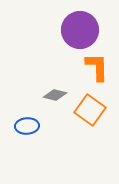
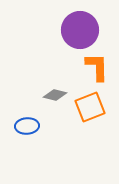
orange square: moved 3 px up; rotated 32 degrees clockwise
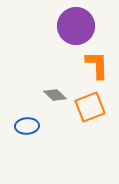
purple circle: moved 4 px left, 4 px up
orange L-shape: moved 2 px up
gray diamond: rotated 30 degrees clockwise
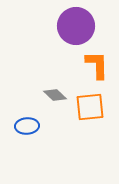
orange square: rotated 16 degrees clockwise
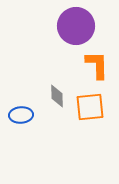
gray diamond: moved 2 px right, 1 px down; rotated 45 degrees clockwise
blue ellipse: moved 6 px left, 11 px up
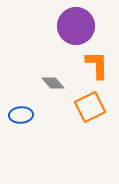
gray diamond: moved 4 px left, 13 px up; rotated 40 degrees counterclockwise
orange square: rotated 20 degrees counterclockwise
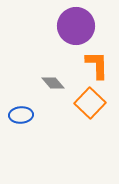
orange square: moved 4 px up; rotated 20 degrees counterclockwise
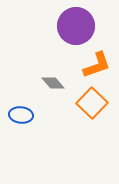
orange L-shape: rotated 72 degrees clockwise
orange square: moved 2 px right
blue ellipse: rotated 10 degrees clockwise
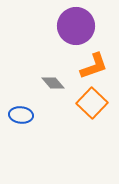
orange L-shape: moved 3 px left, 1 px down
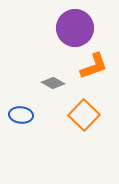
purple circle: moved 1 px left, 2 px down
gray diamond: rotated 20 degrees counterclockwise
orange square: moved 8 px left, 12 px down
